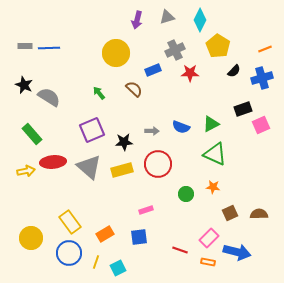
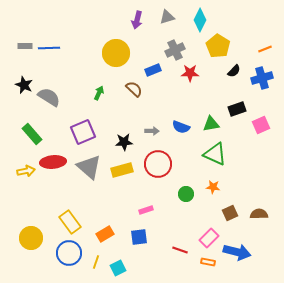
green arrow at (99, 93): rotated 64 degrees clockwise
black rectangle at (243, 109): moved 6 px left
green triangle at (211, 124): rotated 18 degrees clockwise
purple square at (92, 130): moved 9 px left, 2 px down
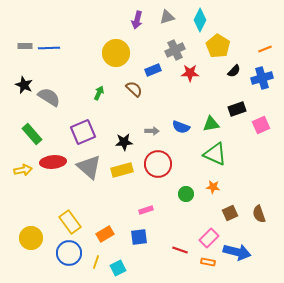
yellow arrow at (26, 171): moved 3 px left, 1 px up
brown semicircle at (259, 214): rotated 108 degrees counterclockwise
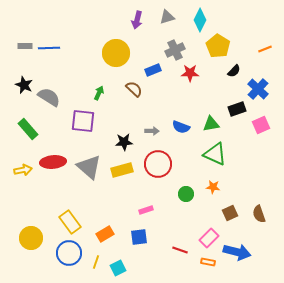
blue cross at (262, 78): moved 4 px left, 11 px down; rotated 30 degrees counterclockwise
purple square at (83, 132): moved 11 px up; rotated 30 degrees clockwise
green rectangle at (32, 134): moved 4 px left, 5 px up
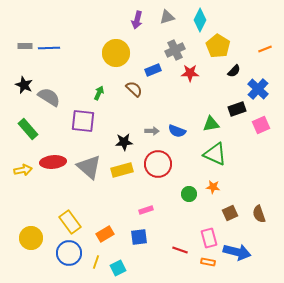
blue semicircle at (181, 127): moved 4 px left, 4 px down
green circle at (186, 194): moved 3 px right
pink rectangle at (209, 238): rotated 60 degrees counterclockwise
